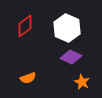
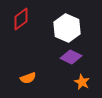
red diamond: moved 4 px left, 7 px up
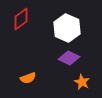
purple diamond: moved 2 px left, 1 px down
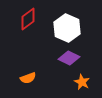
red diamond: moved 7 px right
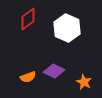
purple diamond: moved 15 px left, 13 px down
orange semicircle: moved 1 px up
orange star: moved 2 px right
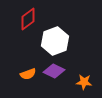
white hexagon: moved 12 px left, 13 px down; rotated 16 degrees clockwise
orange semicircle: moved 3 px up
orange star: rotated 21 degrees counterclockwise
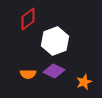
orange semicircle: rotated 21 degrees clockwise
orange star: rotated 28 degrees counterclockwise
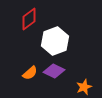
red diamond: moved 1 px right
orange semicircle: moved 2 px right, 1 px up; rotated 42 degrees counterclockwise
orange star: moved 5 px down
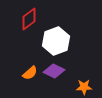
white hexagon: moved 1 px right
orange star: rotated 21 degrees clockwise
